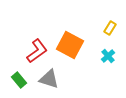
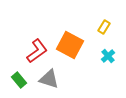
yellow rectangle: moved 6 px left, 1 px up
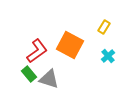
green rectangle: moved 10 px right, 6 px up
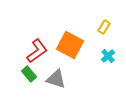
gray triangle: moved 7 px right
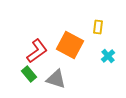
yellow rectangle: moved 6 px left; rotated 24 degrees counterclockwise
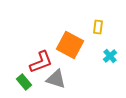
red L-shape: moved 4 px right, 11 px down; rotated 15 degrees clockwise
cyan cross: moved 2 px right
green rectangle: moved 5 px left, 8 px down
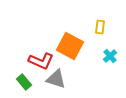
yellow rectangle: moved 2 px right
orange square: moved 1 px down
red L-shape: moved 1 px up; rotated 45 degrees clockwise
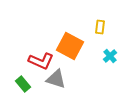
green rectangle: moved 1 px left, 2 px down
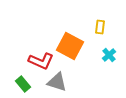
cyan cross: moved 1 px left, 1 px up
gray triangle: moved 1 px right, 3 px down
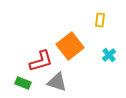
yellow rectangle: moved 7 px up
orange square: rotated 24 degrees clockwise
red L-shape: rotated 40 degrees counterclockwise
green rectangle: moved 1 px up; rotated 28 degrees counterclockwise
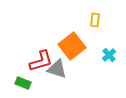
yellow rectangle: moved 5 px left
orange square: moved 2 px right
gray triangle: moved 13 px up
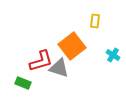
yellow rectangle: moved 1 px down
cyan cross: moved 4 px right; rotated 16 degrees counterclockwise
gray triangle: moved 2 px right, 1 px up
